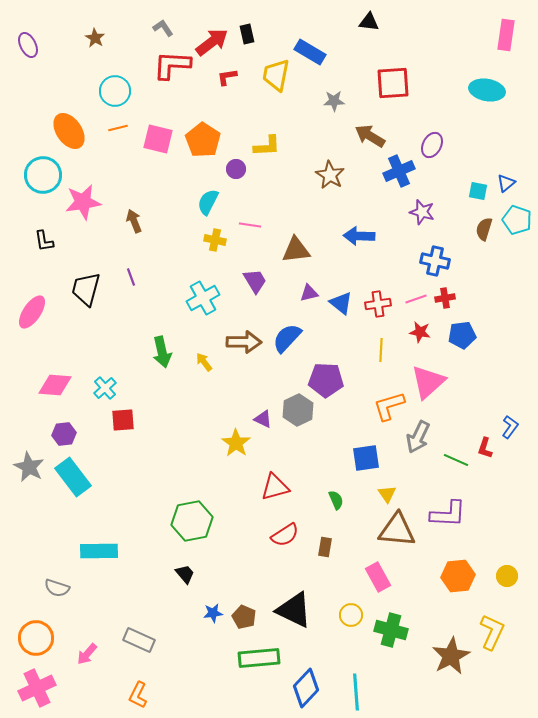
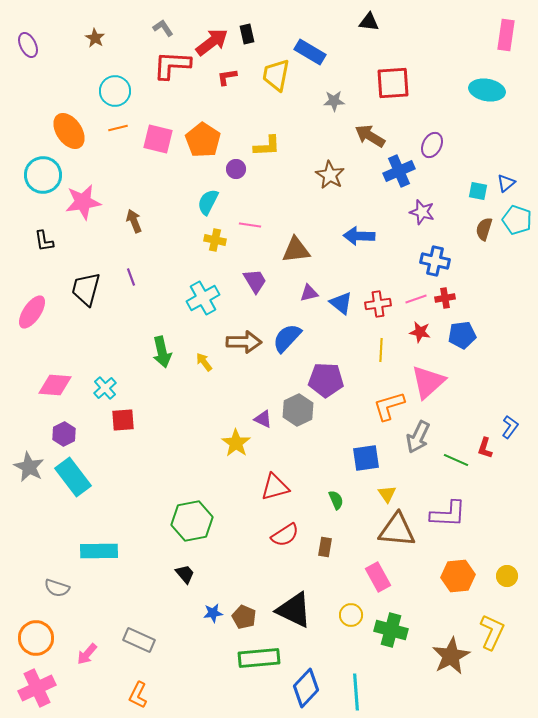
purple hexagon at (64, 434): rotated 20 degrees counterclockwise
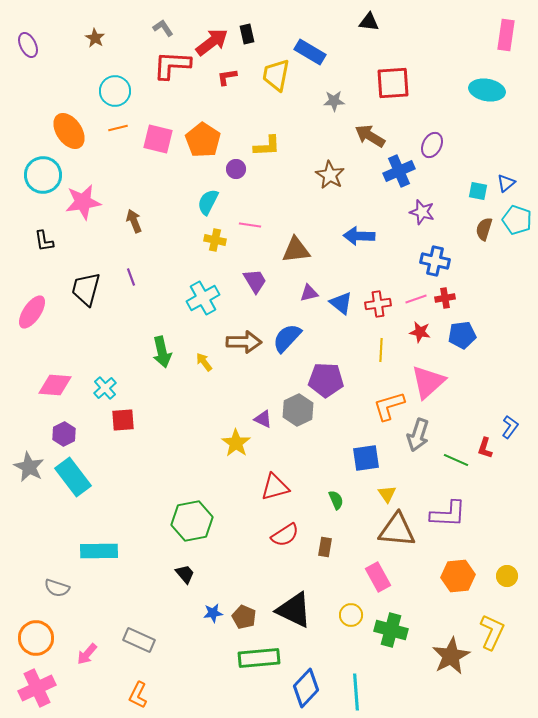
gray arrow at (418, 437): moved 2 px up; rotated 8 degrees counterclockwise
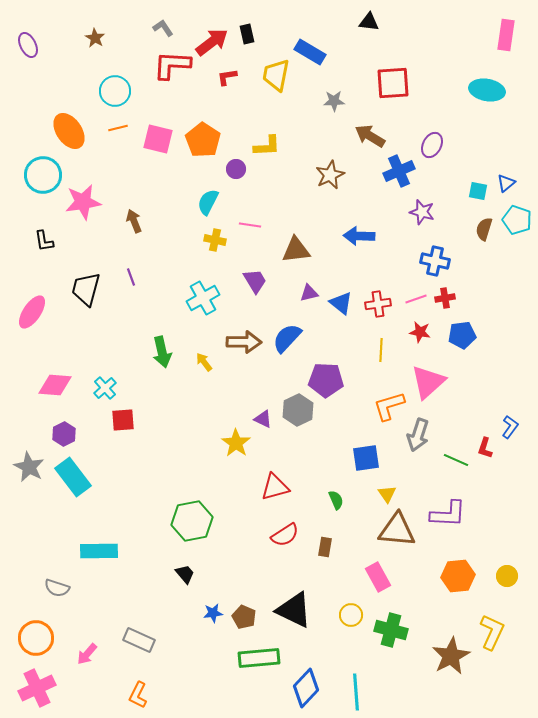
brown star at (330, 175): rotated 16 degrees clockwise
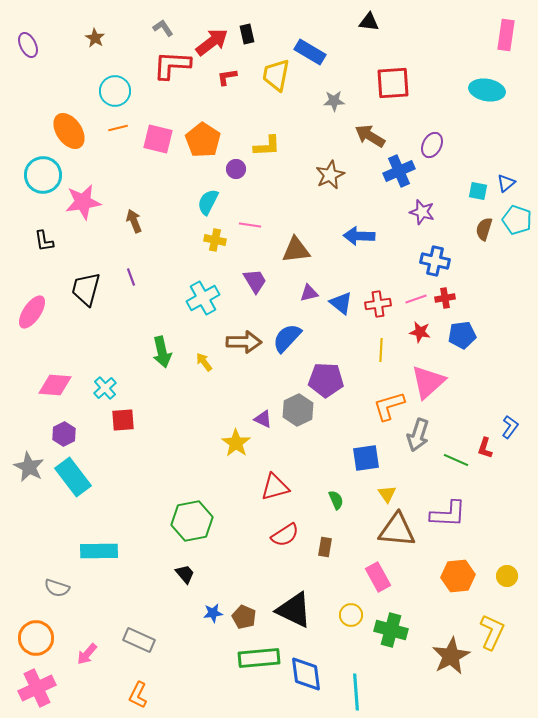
blue diamond at (306, 688): moved 14 px up; rotated 51 degrees counterclockwise
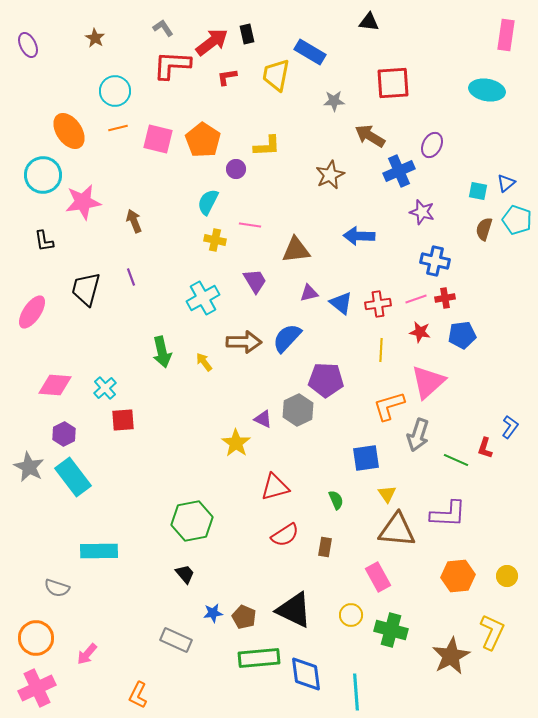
gray rectangle at (139, 640): moved 37 px right
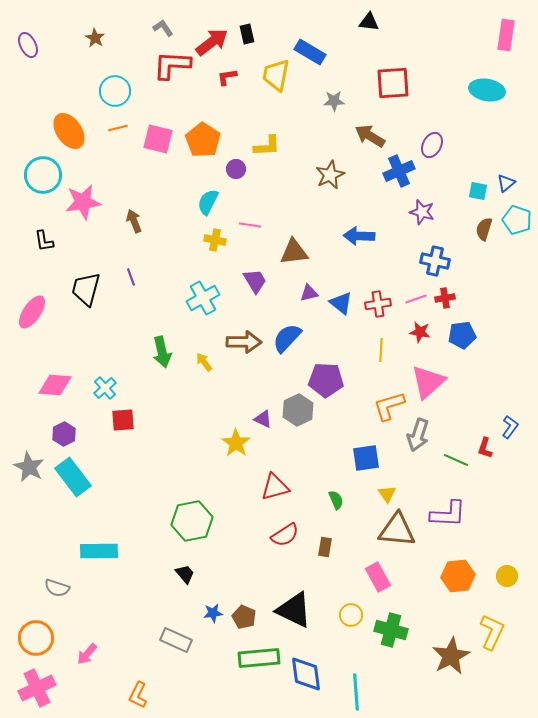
brown triangle at (296, 250): moved 2 px left, 2 px down
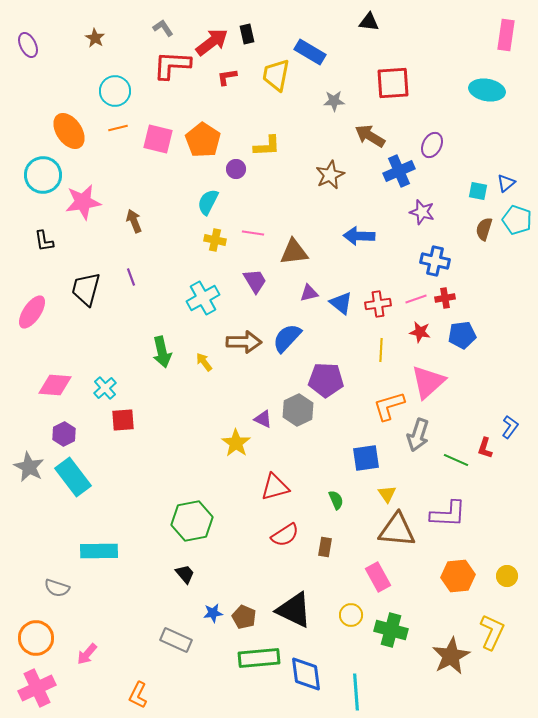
pink line at (250, 225): moved 3 px right, 8 px down
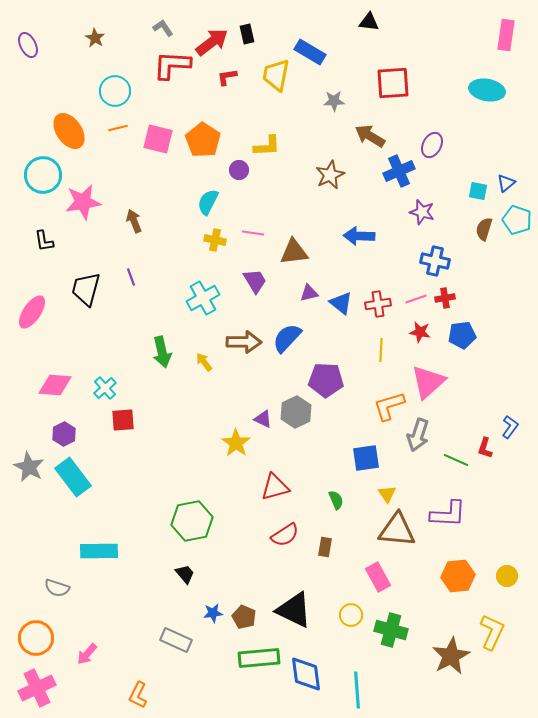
purple circle at (236, 169): moved 3 px right, 1 px down
gray hexagon at (298, 410): moved 2 px left, 2 px down
cyan line at (356, 692): moved 1 px right, 2 px up
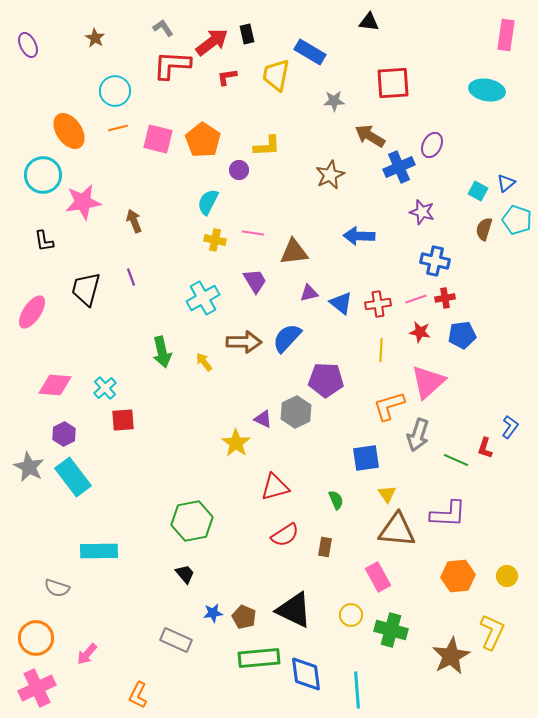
blue cross at (399, 171): moved 4 px up
cyan square at (478, 191): rotated 18 degrees clockwise
